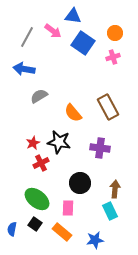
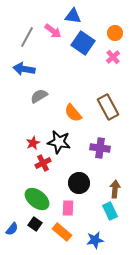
pink cross: rotated 24 degrees counterclockwise
red cross: moved 2 px right
black circle: moved 1 px left
blue semicircle: rotated 152 degrees counterclockwise
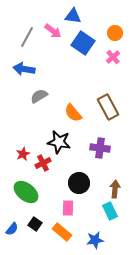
red star: moved 10 px left, 11 px down
green ellipse: moved 11 px left, 7 px up
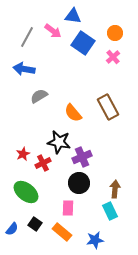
purple cross: moved 18 px left, 9 px down; rotated 30 degrees counterclockwise
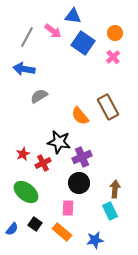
orange semicircle: moved 7 px right, 3 px down
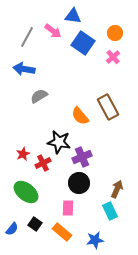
brown arrow: moved 2 px right; rotated 18 degrees clockwise
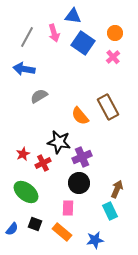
pink arrow: moved 1 px right, 2 px down; rotated 36 degrees clockwise
black square: rotated 16 degrees counterclockwise
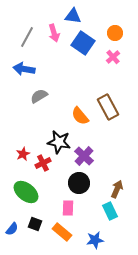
purple cross: moved 2 px right, 1 px up; rotated 24 degrees counterclockwise
